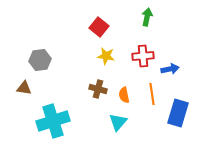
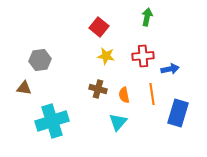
cyan cross: moved 1 px left
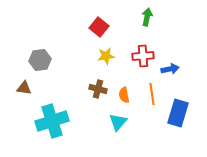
yellow star: rotated 18 degrees counterclockwise
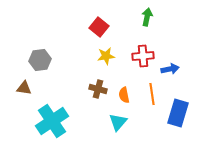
cyan cross: rotated 16 degrees counterclockwise
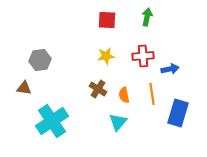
red square: moved 8 px right, 7 px up; rotated 36 degrees counterclockwise
brown cross: rotated 18 degrees clockwise
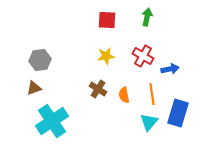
red cross: rotated 35 degrees clockwise
brown triangle: moved 10 px right; rotated 28 degrees counterclockwise
cyan triangle: moved 31 px right
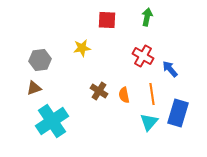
yellow star: moved 24 px left, 8 px up
blue arrow: rotated 120 degrees counterclockwise
brown cross: moved 1 px right, 2 px down
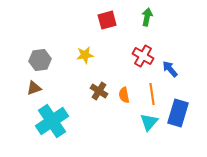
red square: rotated 18 degrees counterclockwise
yellow star: moved 3 px right, 7 px down
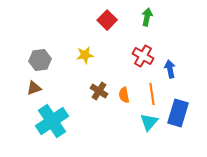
red square: rotated 30 degrees counterclockwise
blue arrow: rotated 30 degrees clockwise
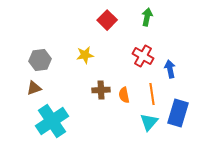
brown cross: moved 2 px right, 1 px up; rotated 36 degrees counterclockwise
